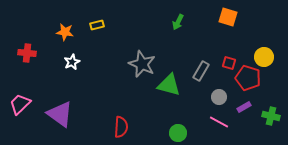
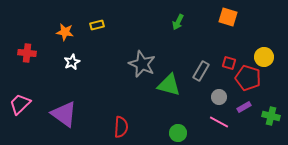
purple triangle: moved 4 px right
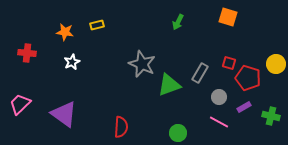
yellow circle: moved 12 px right, 7 px down
gray rectangle: moved 1 px left, 2 px down
green triangle: rotated 35 degrees counterclockwise
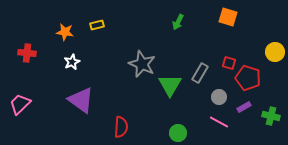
yellow circle: moved 1 px left, 12 px up
green triangle: moved 1 px right; rotated 40 degrees counterclockwise
purple triangle: moved 17 px right, 14 px up
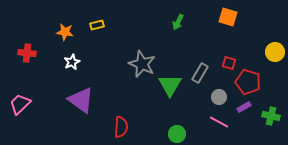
red pentagon: moved 4 px down
green circle: moved 1 px left, 1 px down
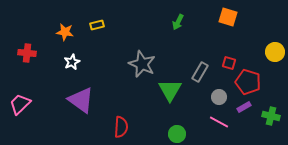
gray rectangle: moved 1 px up
green triangle: moved 5 px down
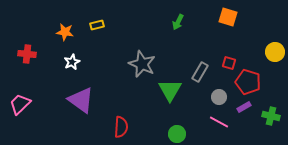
red cross: moved 1 px down
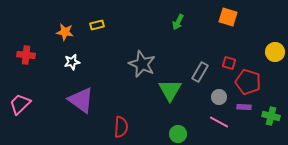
red cross: moved 1 px left, 1 px down
white star: rotated 14 degrees clockwise
purple rectangle: rotated 32 degrees clockwise
green circle: moved 1 px right
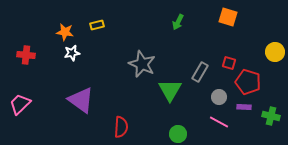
white star: moved 9 px up
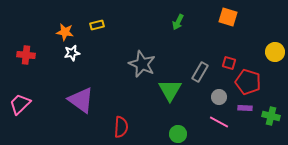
purple rectangle: moved 1 px right, 1 px down
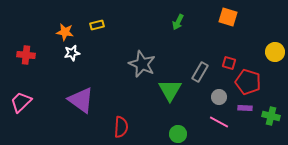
pink trapezoid: moved 1 px right, 2 px up
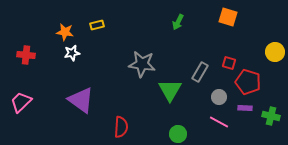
gray star: rotated 16 degrees counterclockwise
